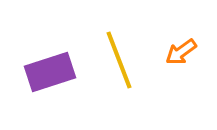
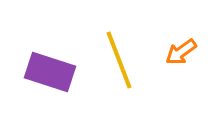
purple rectangle: rotated 36 degrees clockwise
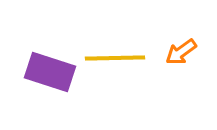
yellow line: moved 4 px left, 2 px up; rotated 70 degrees counterclockwise
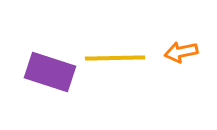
orange arrow: rotated 24 degrees clockwise
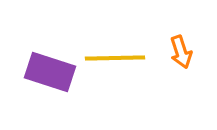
orange arrow: rotated 96 degrees counterclockwise
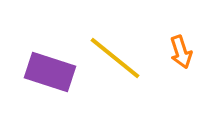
yellow line: rotated 40 degrees clockwise
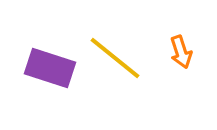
purple rectangle: moved 4 px up
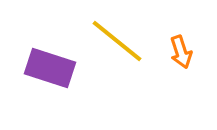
yellow line: moved 2 px right, 17 px up
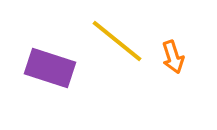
orange arrow: moved 8 px left, 5 px down
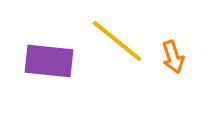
purple rectangle: moved 1 px left, 7 px up; rotated 12 degrees counterclockwise
